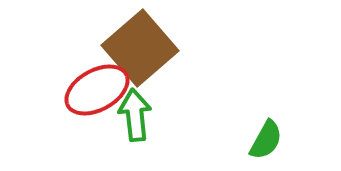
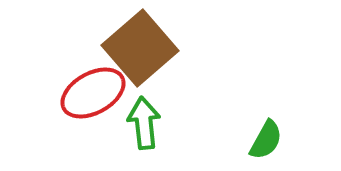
red ellipse: moved 4 px left, 3 px down
green arrow: moved 9 px right, 8 px down
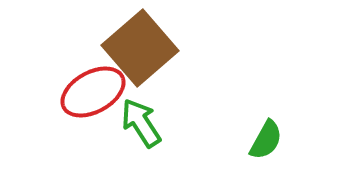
red ellipse: moved 1 px up
green arrow: moved 3 px left; rotated 27 degrees counterclockwise
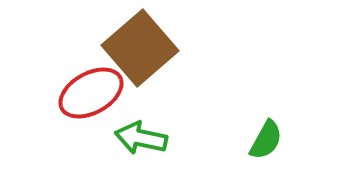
red ellipse: moved 2 px left, 1 px down
green arrow: moved 15 px down; rotated 45 degrees counterclockwise
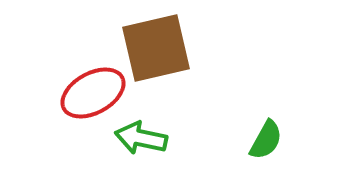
brown square: moved 16 px right; rotated 28 degrees clockwise
red ellipse: moved 2 px right
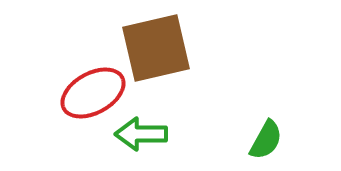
green arrow: moved 4 px up; rotated 12 degrees counterclockwise
